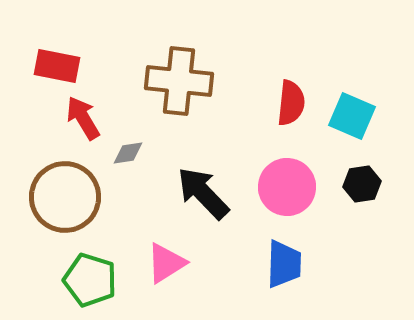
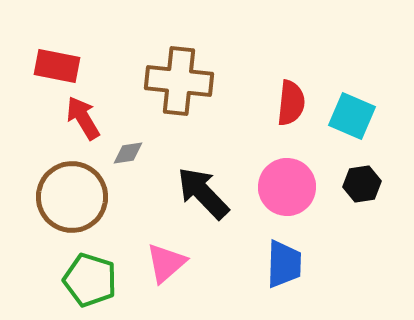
brown circle: moved 7 px right
pink triangle: rotated 9 degrees counterclockwise
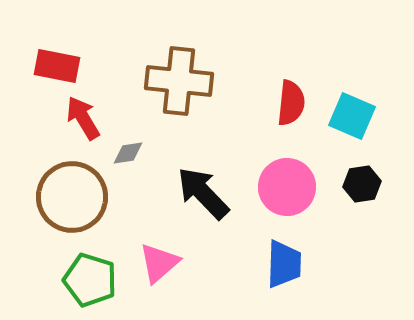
pink triangle: moved 7 px left
